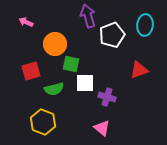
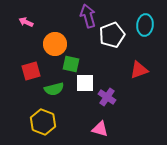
purple cross: rotated 18 degrees clockwise
pink triangle: moved 2 px left, 1 px down; rotated 24 degrees counterclockwise
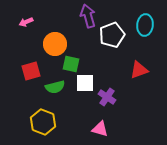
pink arrow: rotated 48 degrees counterclockwise
green semicircle: moved 1 px right, 2 px up
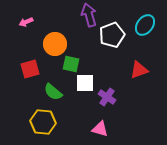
purple arrow: moved 1 px right, 1 px up
cyan ellipse: rotated 30 degrees clockwise
red square: moved 1 px left, 2 px up
green semicircle: moved 2 px left, 5 px down; rotated 54 degrees clockwise
yellow hexagon: rotated 15 degrees counterclockwise
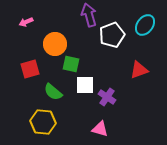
white square: moved 2 px down
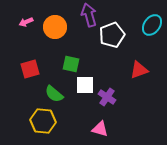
cyan ellipse: moved 7 px right
orange circle: moved 17 px up
green semicircle: moved 1 px right, 2 px down
yellow hexagon: moved 1 px up
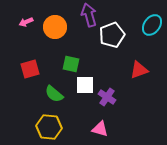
yellow hexagon: moved 6 px right, 6 px down
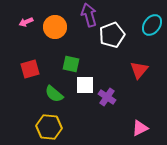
red triangle: rotated 30 degrees counterclockwise
pink triangle: moved 40 px right, 1 px up; rotated 42 degrees counterclockwise
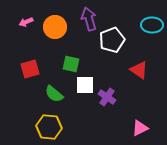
purple arrow: moved 4 px down
cyan ellipse: rotated 55 degrees clockwise
white pentagon: moved 5 px down
red triangle: rotated 36 degrees counterclockwise
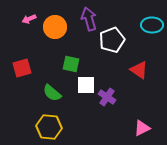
pink arrow: moved 3 px right, 3 px up
red square: moved 8 px left, 1 px up
white square: moved 1 px right
green semicircle: moved 2 px left, 1 px up
pink triangle: moved 2 px right
